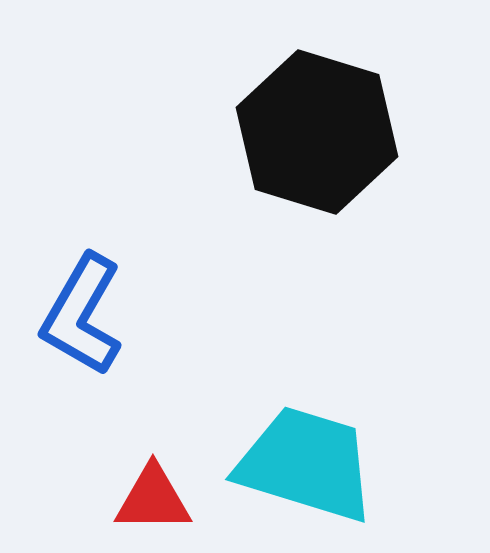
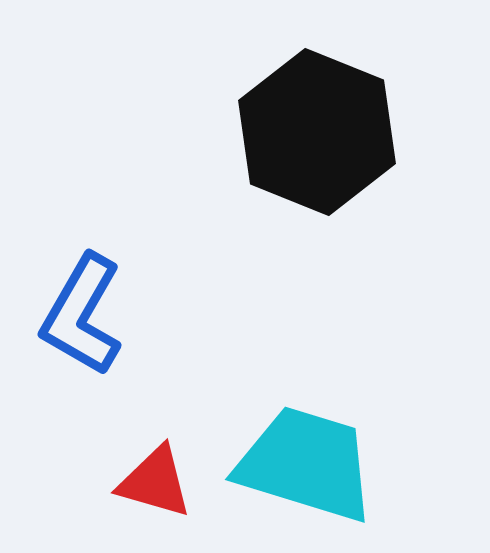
black hexagon: rotated 5 degrees clockwise
red triangle: moved 2 px right, 17 px up; rotated 16 degrees clockwise
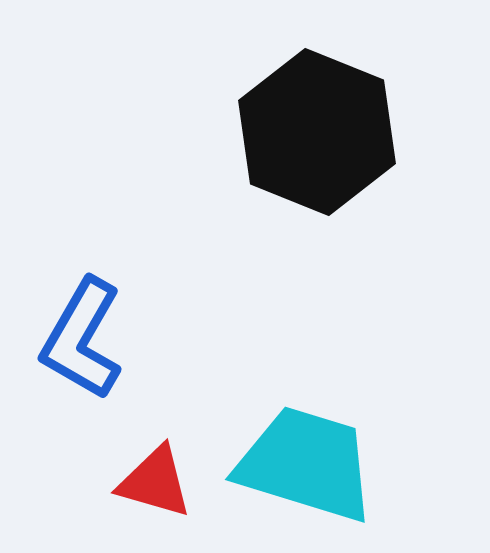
blue L-shape: moved 24 px down
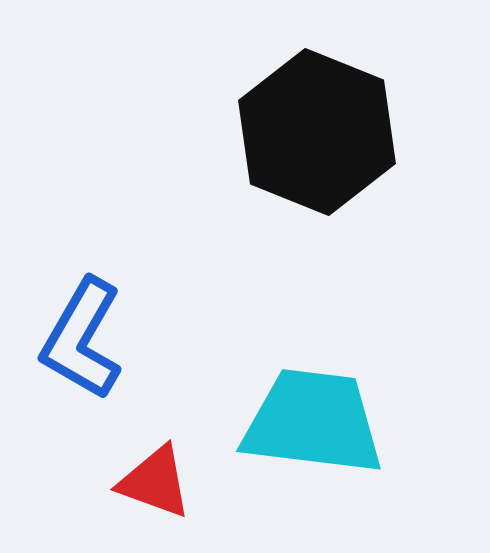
cyan trapezoid: moved 7 px right, 42 px up; rotated 10 degrees counterclockwise
red triangle: rotated 4 degrees clockwise
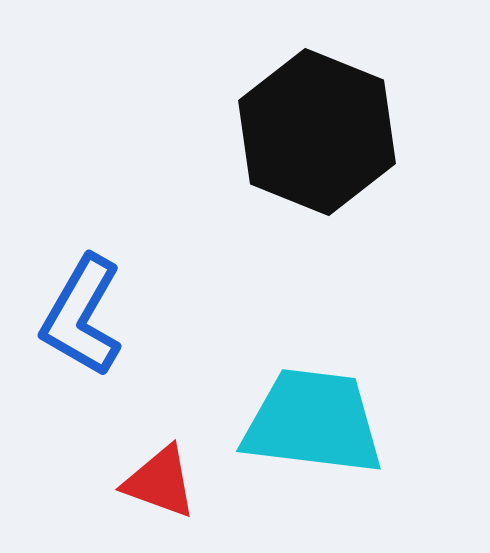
blue L-shape: moved 23 px up
red triangle: moved 5 px right
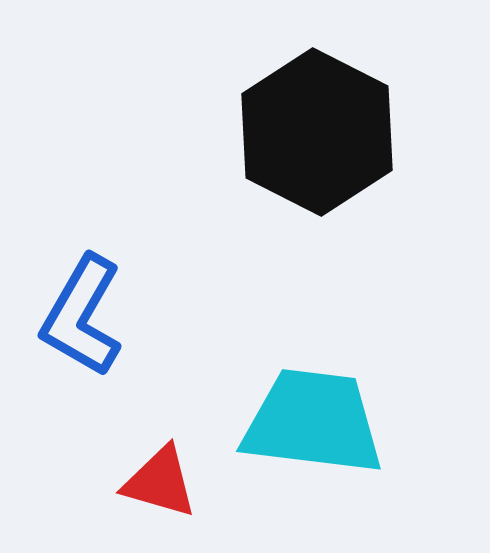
black hexagon: rotated 5 degrees clockwise
red triangle: rotated 4 degrees counterclockwise
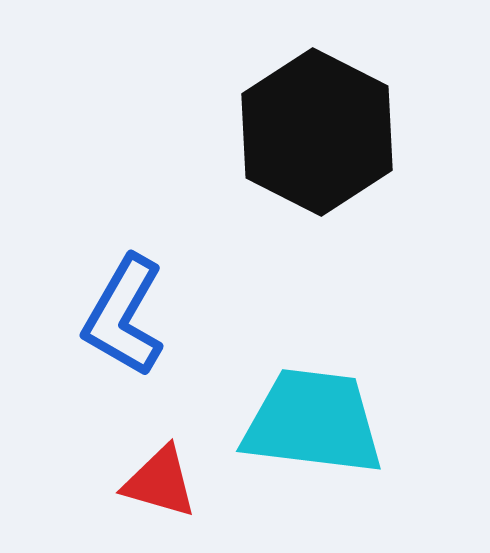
blue L-shape: moved 42 px right
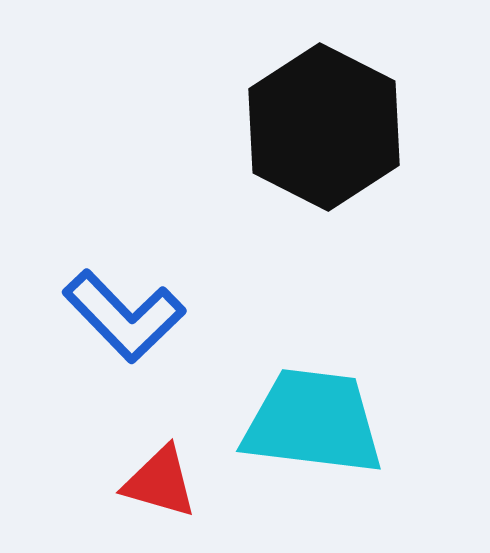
black hexagon: moved 7 px right, 5 px up
blue L-shape: rotated 74 degrees counterclockwise
